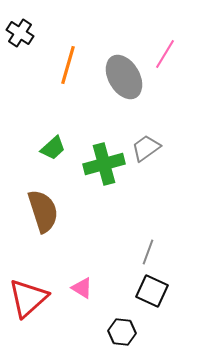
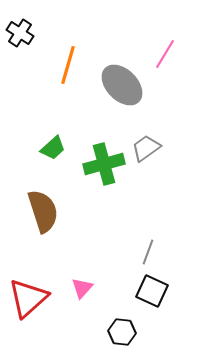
gray ellipse: moved 2 px left, 8 px down; rotated 15 degrees counterclockwise
pink triangle: rotated 40 degrees clockwise
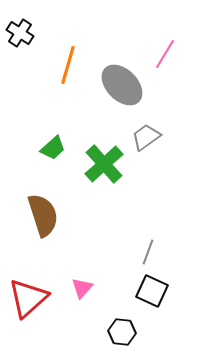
gray trapezoid: moved 11 px up
green cross: rotated 27 degrees counterclockwise
brown semicircle: moved 4 px down
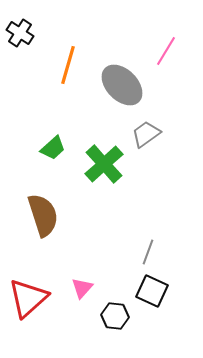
pink line: moved 1 px right, 3 px up
gray trapezoid: moved 3 px up
black hexagon: moved 7 px left, 16 px up
